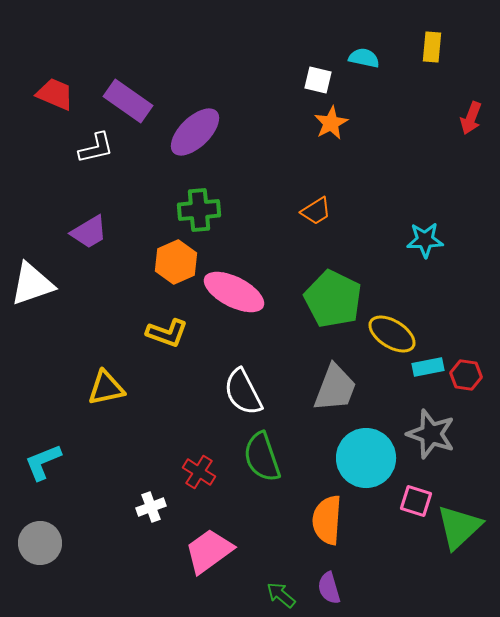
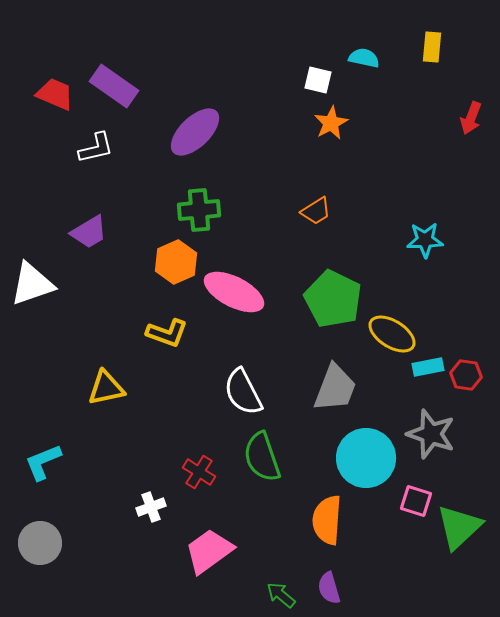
purple rectangle: moved 14 px left, 15 px up
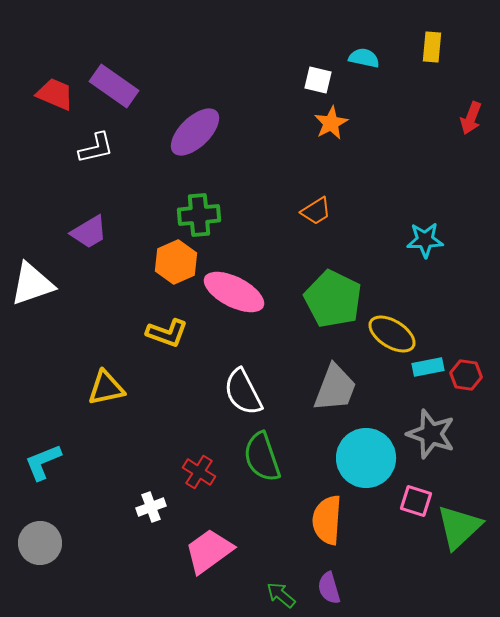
green cross: moved 5 px down
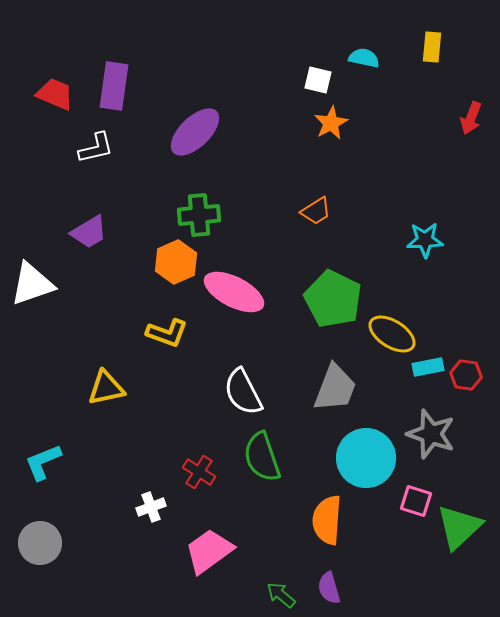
purple rectangle: rotated 63 degrees clockwise
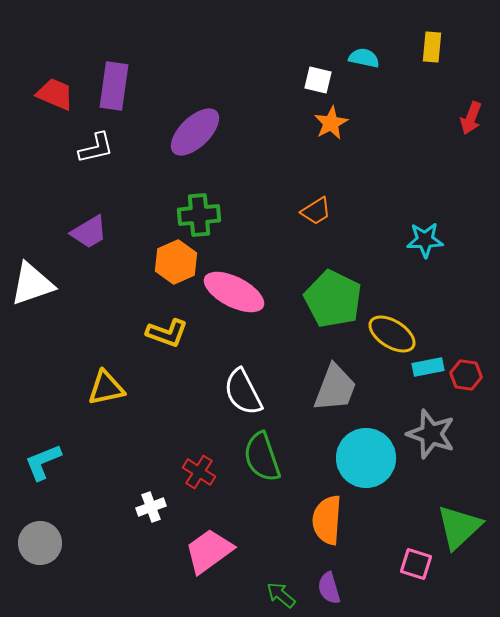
pink square: moved 63 px down
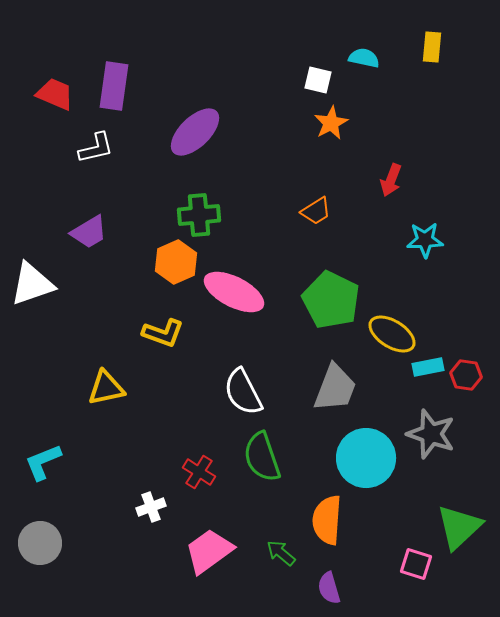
red arrow: moved 80 px left, 62 px down
green pentagon: moved 2 px left, 1 px down
yellow L-shape: moved 4 px left
green arrow: moved 42 px up
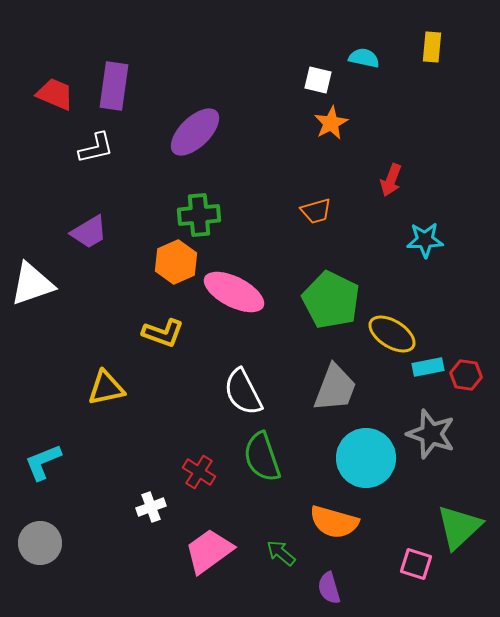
orange trapezoid: rotated 16 degrees clockwise
orange semicircle: moved 7 px right, 2 px down; rotated 78 degrees counterclockwise
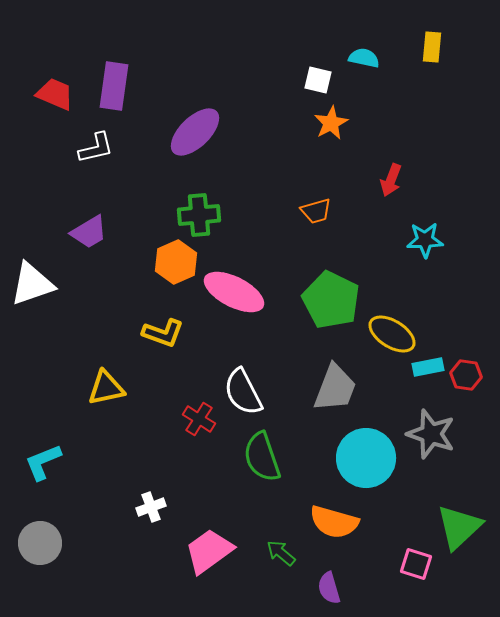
red cross: moved 53 px up
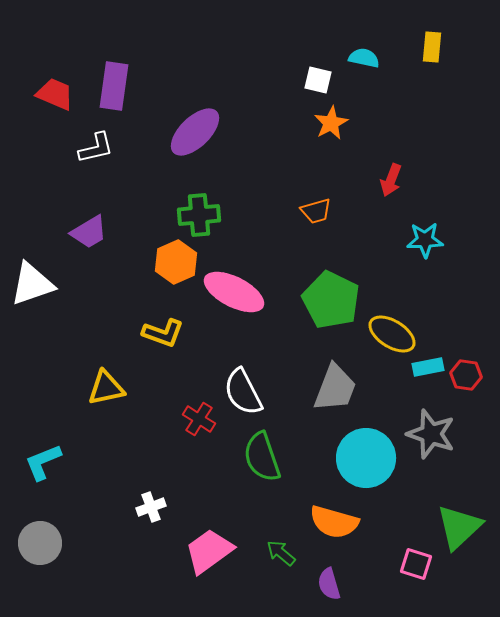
purple semicircle: moved 4 px up
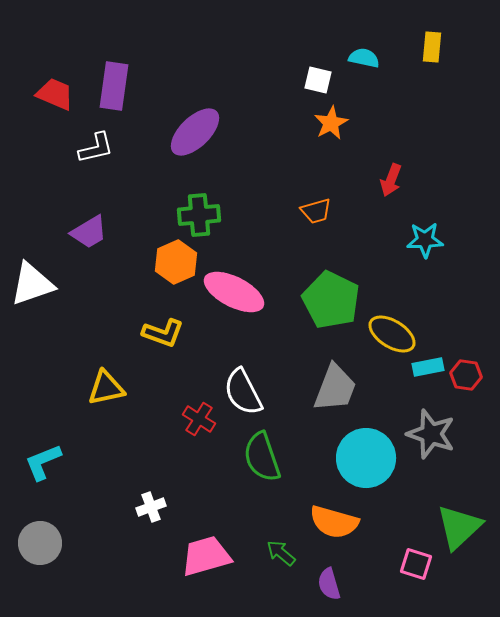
pink trapezoid: moved 3 px left, 5 px down; rotated 20 degrees clockwise
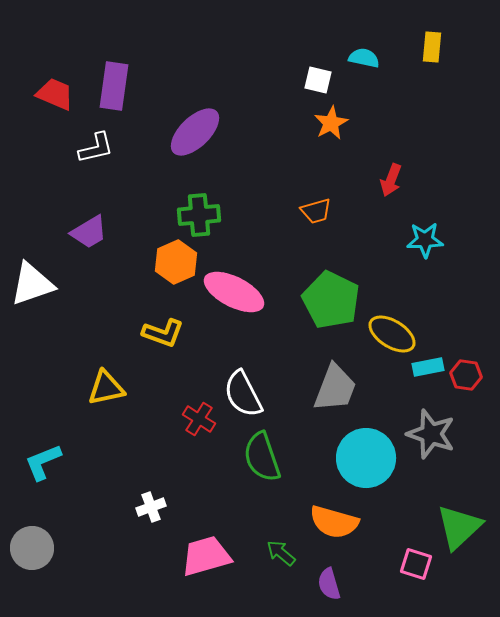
white semicircle: moved 2 px down
gray circle: moved 8 px left, 5 px down
